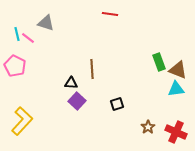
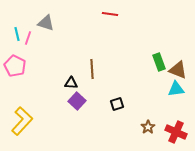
pink line: rotated 72 degrees clockwise
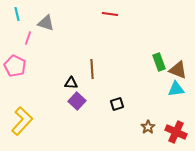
cyan line: moved 20 px up
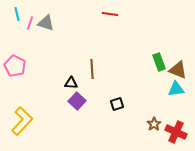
pink line: moved 2 px right, 15 px up
brown star: moved 6 px right, 3 px up
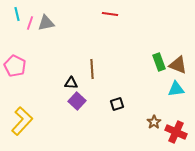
gray triangle: rotated 30 degrees counterclockwise
brown triangle: moved 5 px up
brown star: moved 2 px up
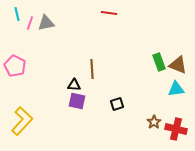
red line: moved 1 px left, 1 px up
black triangle: moved 3 px right, 2 px down
purple square: rotated 30 degrees counterclockwise
red cross: moved 3 px up; rotated 10 degrees counterclockwise
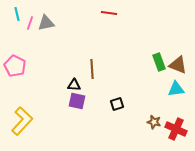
brown star: rotated 24 degrees counterclockwise
red cross: rotated 10 degrees clockwise
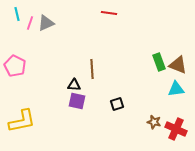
gray triangle: rotated 12 degrees counterclockwise
yellow L-shape: rotated 36 degrees clockwise
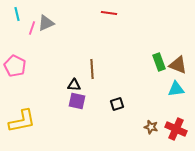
pink line: moved 2 px right, 5 px down
brown star: moved 3 px left, 5 px down
